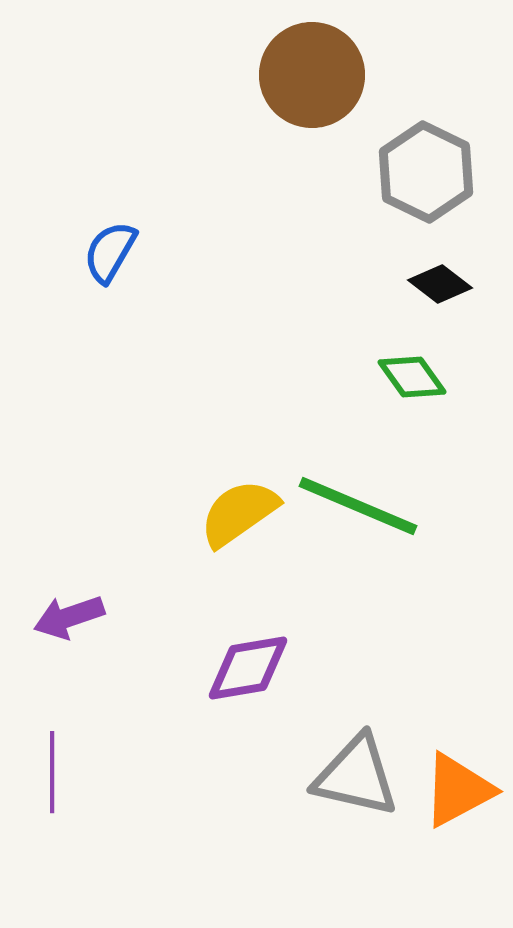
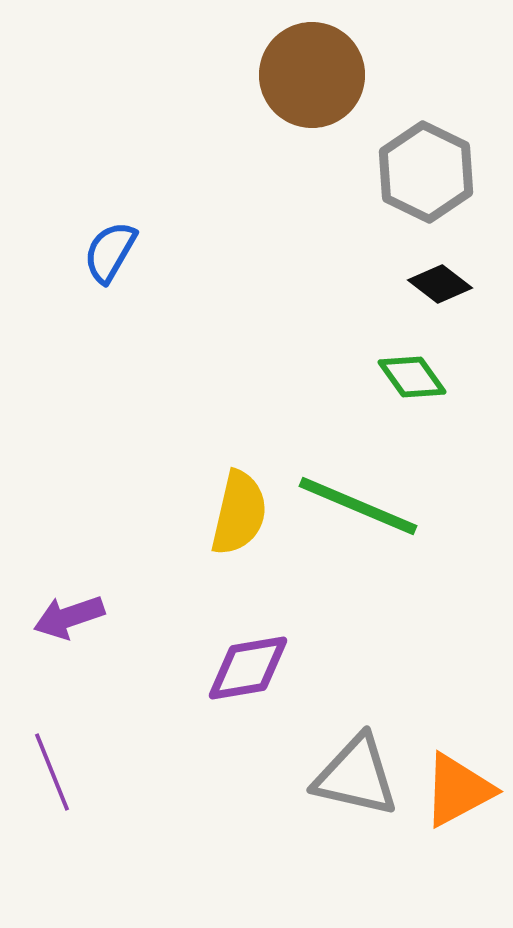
yellow semicircle: rotated 138 degrees clockwise
purple line: rotated 22 degrees counterclockwise
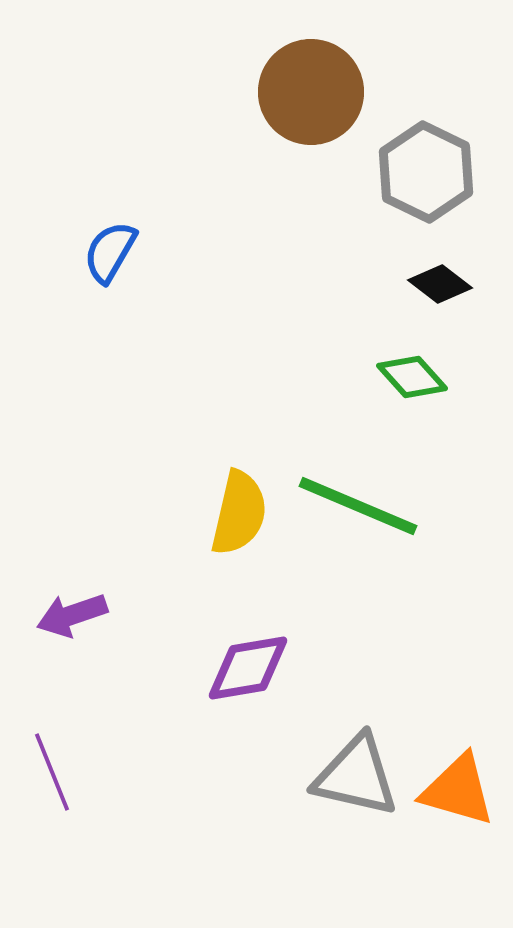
brown circle: moved 1 px left, 17 px down
green diamond: rotated 6 degrees counterclockwise
purple arrow: moved 3 px right, 2 px up
orange triangle: rotated 44 degrees clockwise
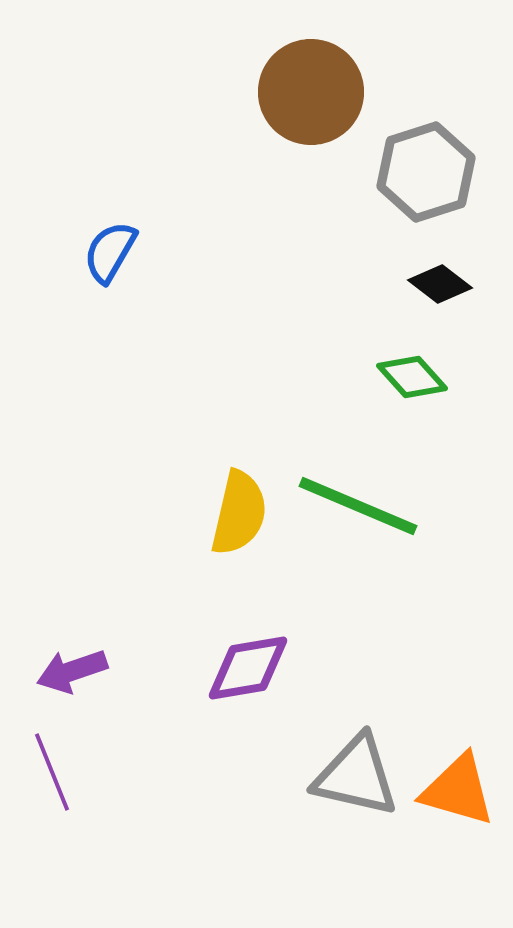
gray hexagon: rotated 16 degrees clockwise
purple arrow: moved 56 px down
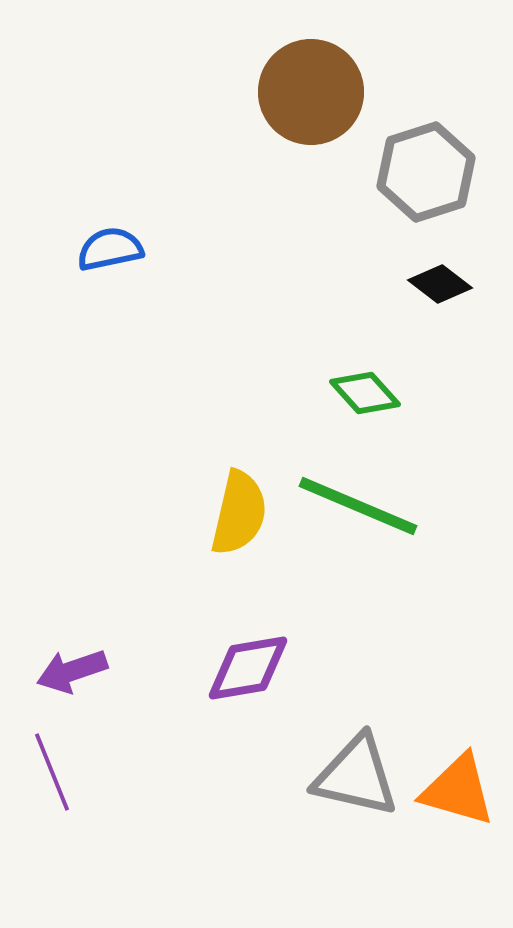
blue semicircle: moved 3 px up; rotated 48 degrees clockwise
green diamond: moved 47 px left, 16 px down
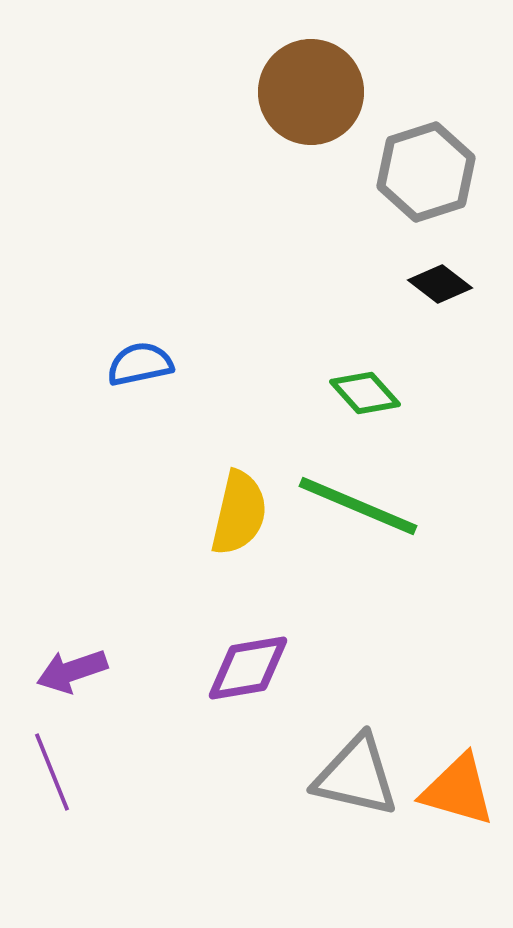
blue semicircle: moved 30 px right, 115 px down
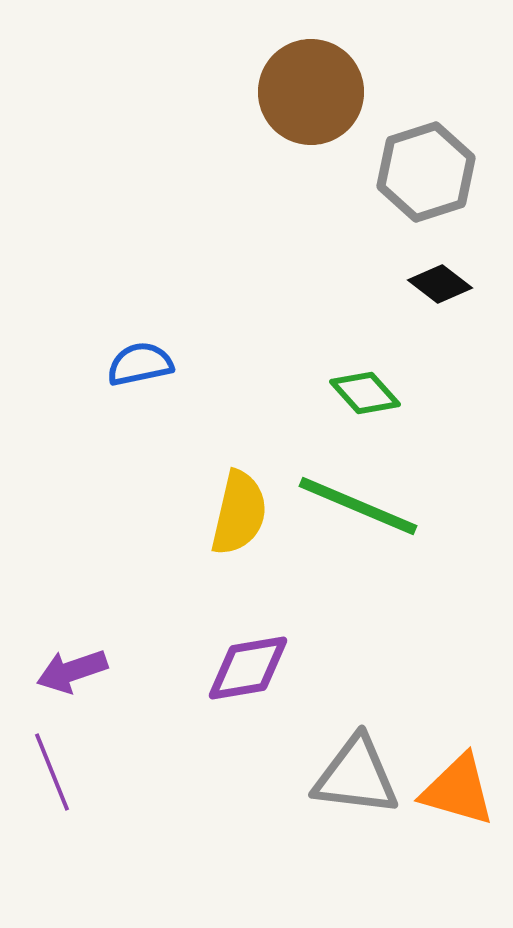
gray triangle: rotated 6 degrees counterclockwise
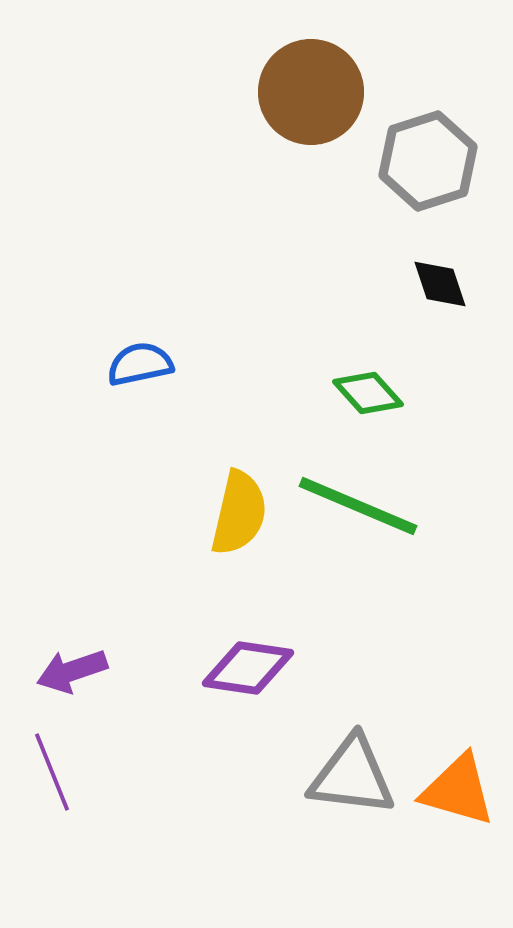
gray hexagon: moved 2 px right, 11 px up
black diamond: rotated 34 degrees clockwise
green diamond: moved 3 px right
purple diamond: rotated 18 degrees clockwise
gray triangle: moved 4 px left
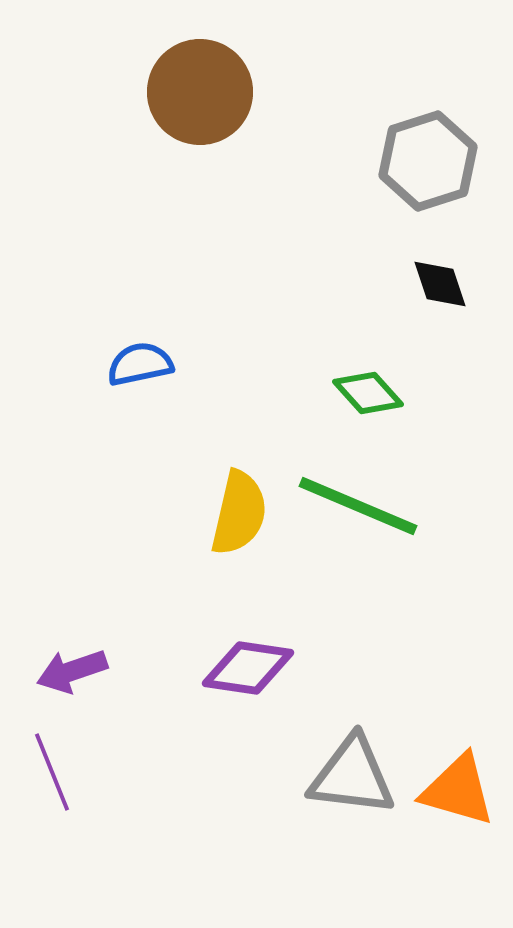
brown circle: moved 111 px left
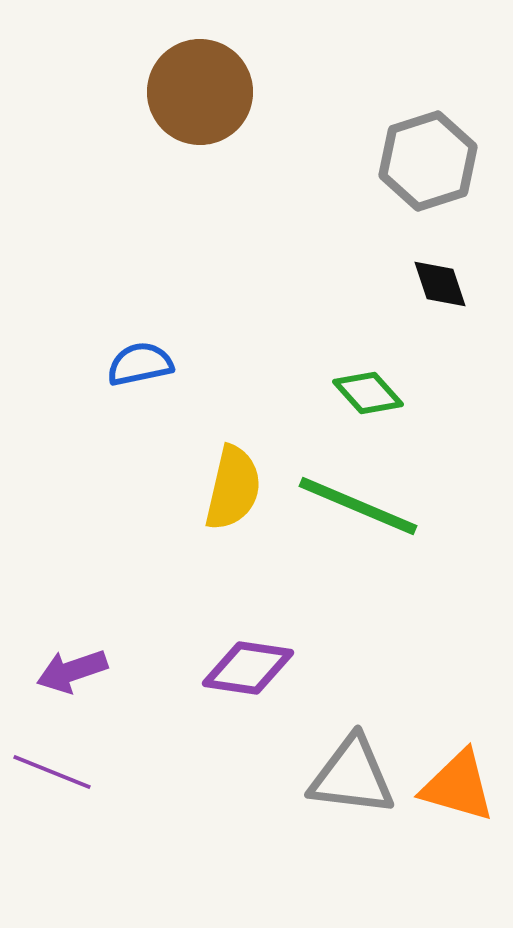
yellow semicircle: moved 6 px left, 25 px up
purple line: rotated 46 degrees counterclockwise
orange triangle: moved 4 px up
